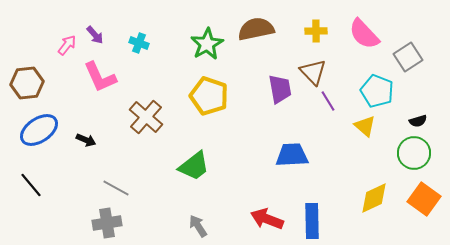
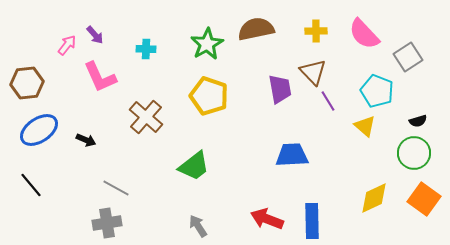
cyan cross: moved 7 px right, 6 px down; rotated 18 degrees counterclockwise
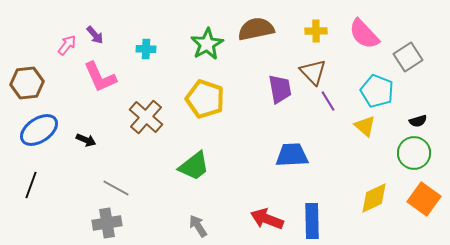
yellow pentagon: moved 4 px left, 3 px down
black line: rotated 60 degrees clockwise
